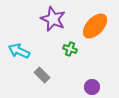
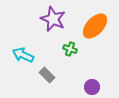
cyan arrow: moved 4 px right, 4 px down
gray rectangle: moved 5 px right
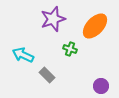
purple star: rotated 30 degrees clockwise
purple circle: moved 9 px right, 1 px up
